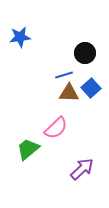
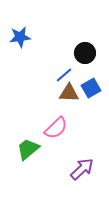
blue line: rotated 24 degrees counterclockwise
blue square: rotated 12 degrees clockwise
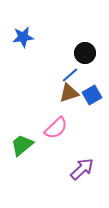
blue star: moved 3 px right
blue line: moved 6 px right
blue square: moved 1 px right, 7 px down
brown triangle: rotated 20 degrees counterclockwise
green trapezoid: moved 6 px left, 4 px up
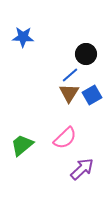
blue star: rotated 10 degrees clockwise
black circle: moved 1 px right, 1 px down
brown triangle: rotated 40 degrees counterclockwise
pink semicircle: moved 9 px right, 10 px down
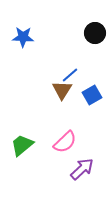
black circle: moved 9 px right, 21 px up
brown triangle: moved 7 px left, 3 px up
pink semicircle: moved 4 px down
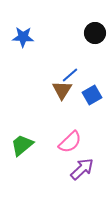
pink semicircle: moved 5 px right
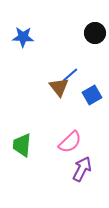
brown triangle: moved 3 px left, 3 px up; rotated 10 degrees counterclockwise
green trapezoid: rotated 45 degrees counterclockwise
purple arrow: rotated 20 degrees counterclockwise
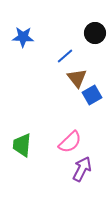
blue line: moved 5 px left, 19 px up
brown triangle: moved 18 px right, 9 px up
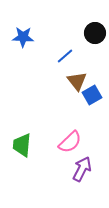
brown triangle: moved 3 px down
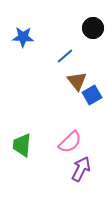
black circle: moved 2 px left, 5 px up
purple arrow: moved 1 px left
